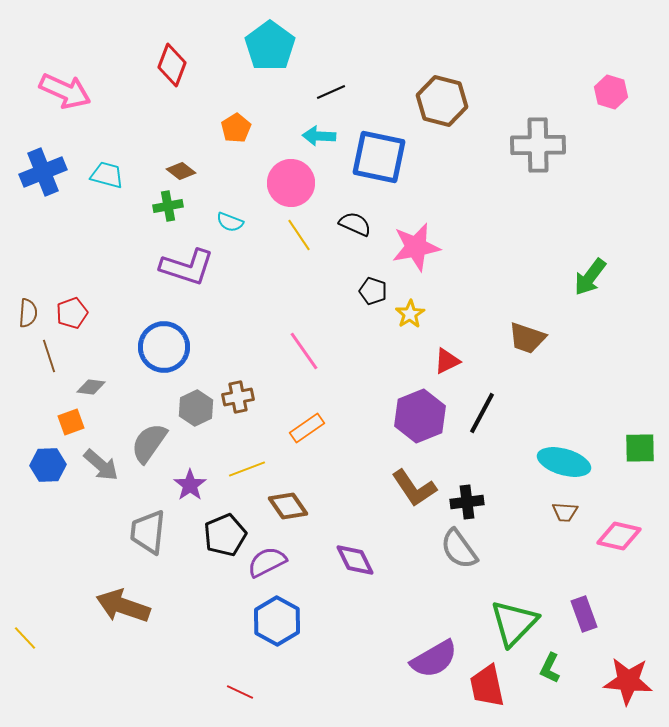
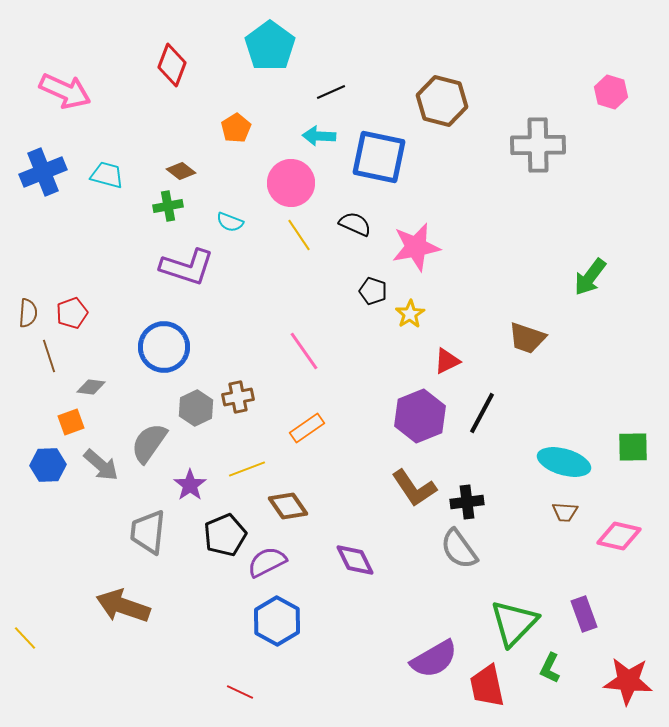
green square at (640, 448): moved 7 px left, 1 px up
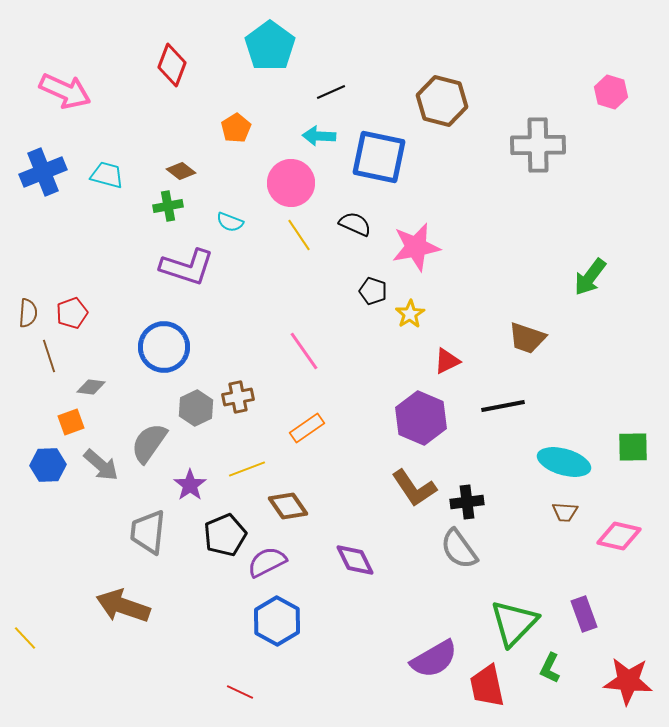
black line at (482, 413): moved 21 px right, 7 px up; rotated 51 degrees clockwise
purple hexagon at (420, 416): moved 1 px right, 2 px down; rotated 15 degrees counterclockwise
